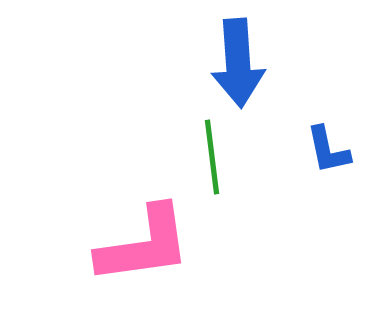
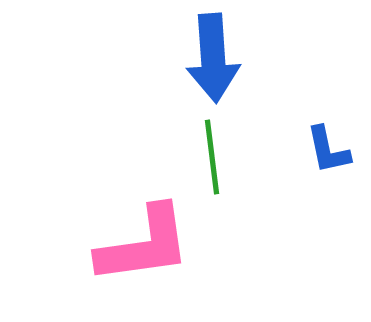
blue arrow: moved 25 px left, 5 px up
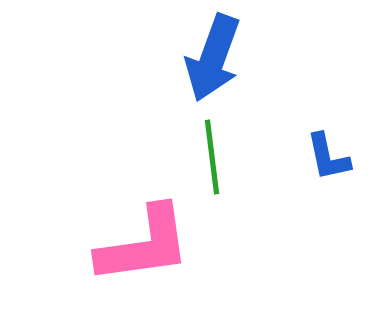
blue arrow: rotated 24 degrees clockwise
blue L-shape: moved 7 px down
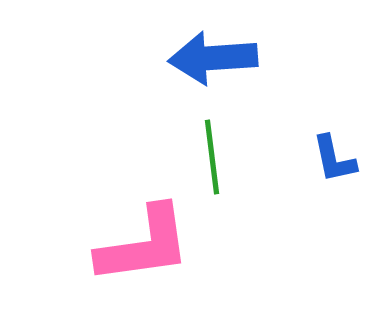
blue arrow: rotated 66 degrees clockwise
blue L-shape: moved 6 px right, 2 px down
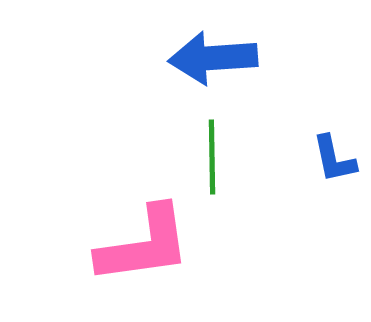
green line: rotated 6 degrees clockwise
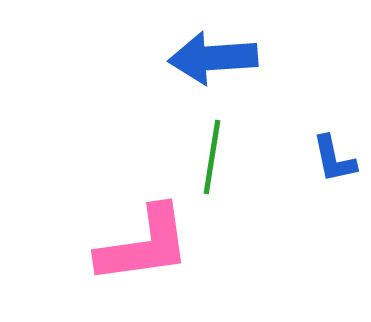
green line: rotated 10 degrees clockwise
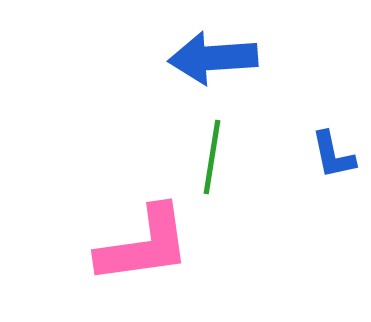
blue L-shape: moved 1 px left, 4 px up
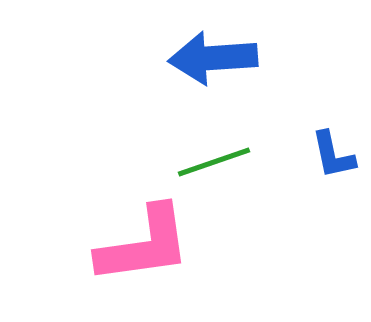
green line: moved 2 px right, 5 px down; rotated 62 degrees clockwise
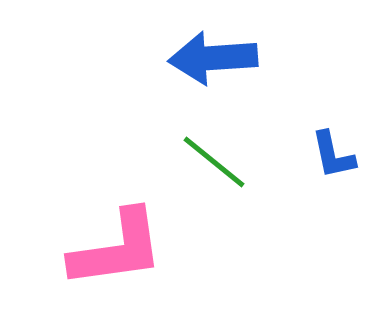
green line: rotated 58 degrees clockwise
pink L-shape: moved 27 px left, 4 px down
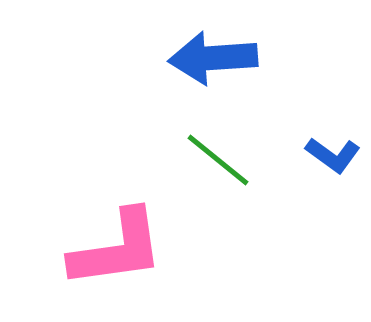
blue L-shape: rotated 42 degrees counterclockwise
green line: moved 4 px right, 2 px up
